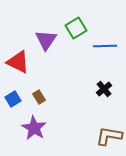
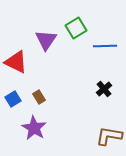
red triangle: moved 2 px left
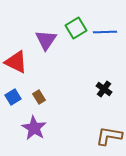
blue line: moved 14 px up
black cross: rotated 14 degrees counterclockwise
blue square: moved 2 px up
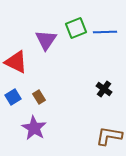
green square: rotated 10 degrees clockwise
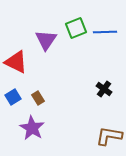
brown rectangle: moved 1 px left, 1 px down
purple star: moved 2 px left
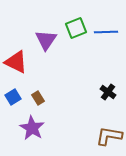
blue line: moved 1 px right
black cross: moved 4 px right, 3 px down
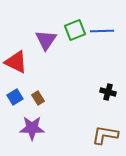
green square: moved 1 px left, 2 px down
blue line: moved 4 px left, 1 px up
black cross: rotated 21 degrees counterclockwise
blue square: moved 2 px right
purple star: rotated 30 degrees counterclockwise
brown L-shape: moved 4 px left, 1 px up
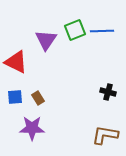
blue square: rotated 28 degrees clockwise
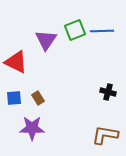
blue square: moved 1 px left, 1 px down
